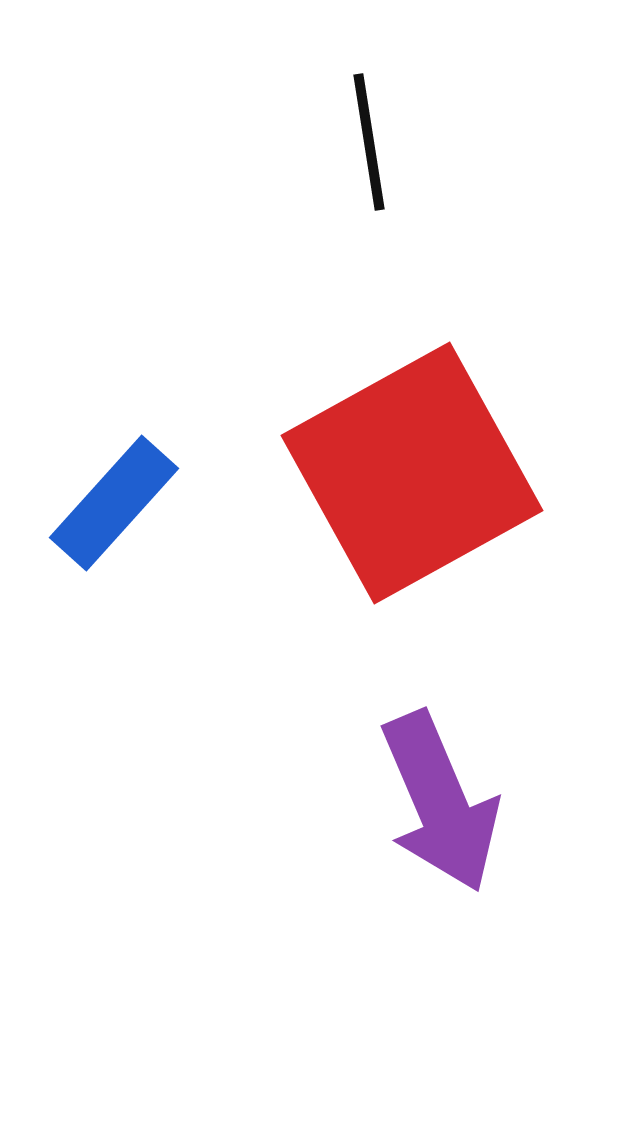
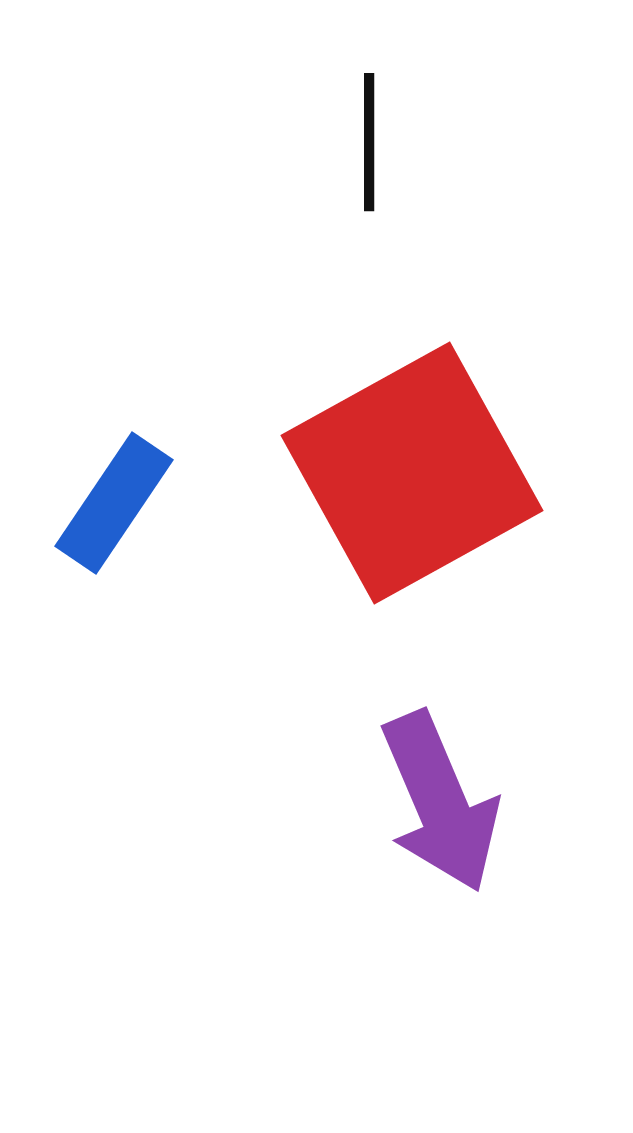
black line: rotated 9 degrees clockwise
blue rectangle: rotated 8 degrees counterclockwise
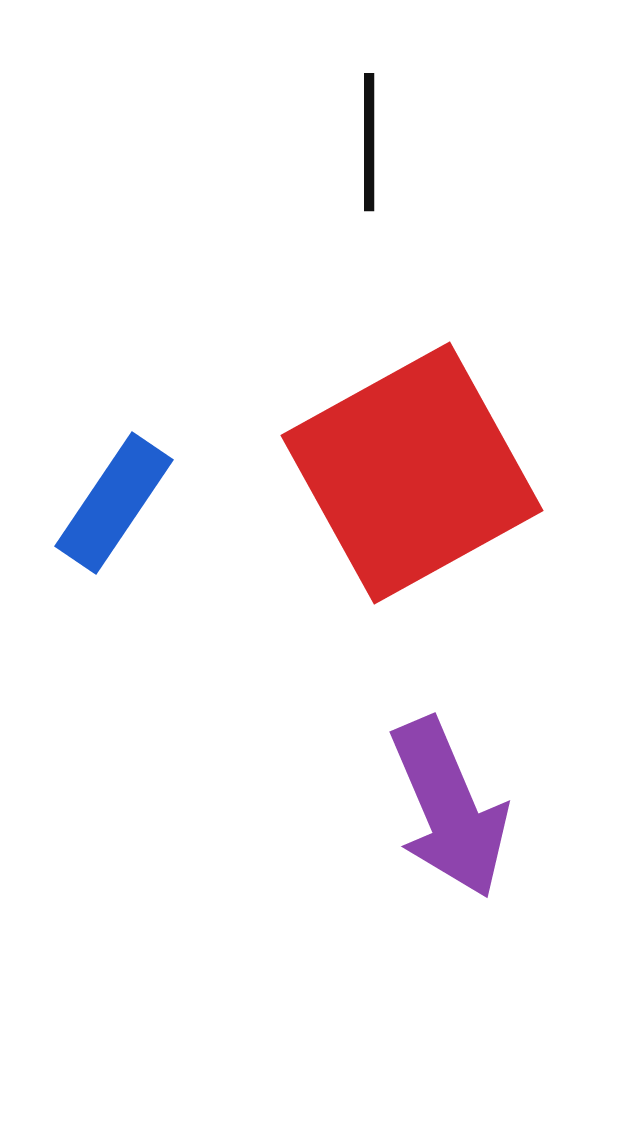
purple arrow: moved 9 px right, 6 px down
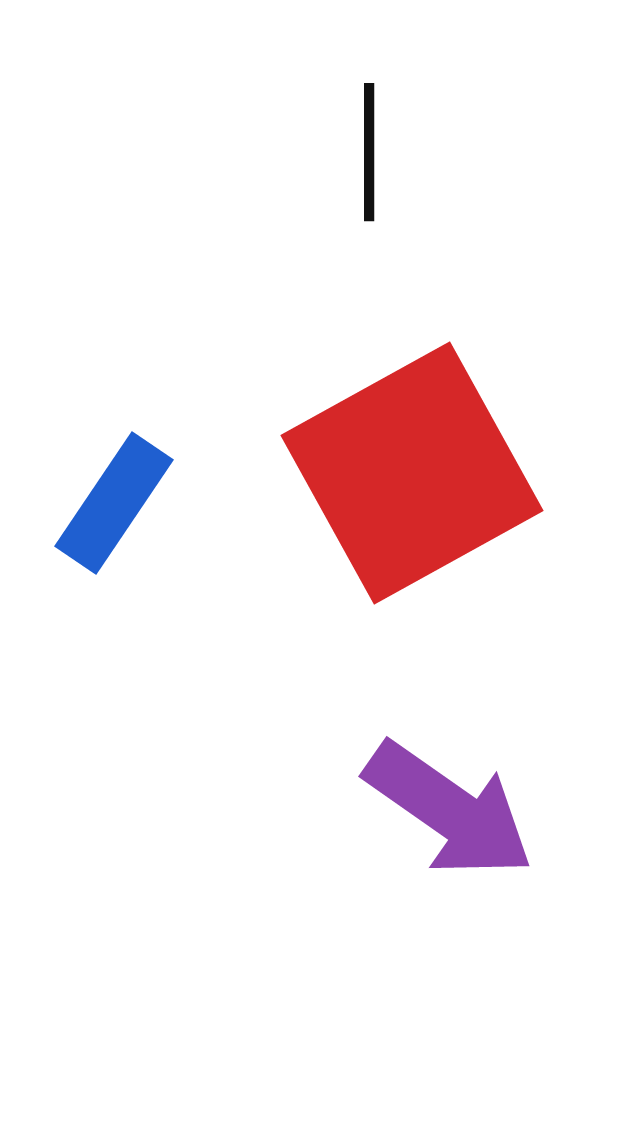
black line: moved 10 px down
purple arrow: moved 2 px down; rotated 32 degrees counterclockwise
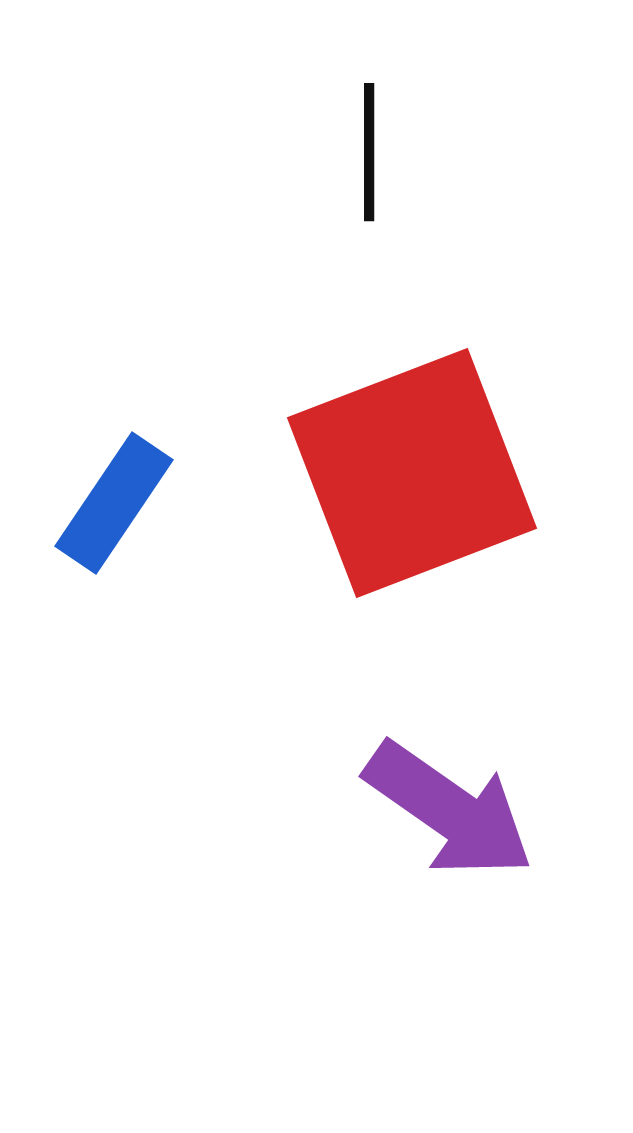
red square: rotated 8 degrees clockwise
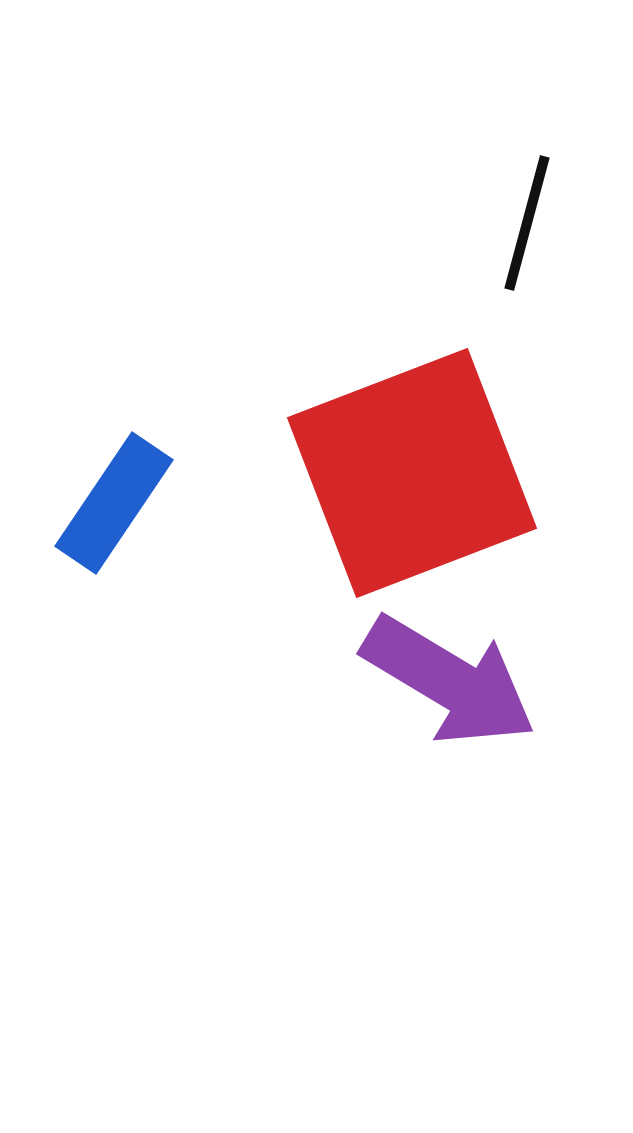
black line: moved 158 px right, 71 px down; rotated 15 degrees clockwise
purple arrow: moved 129 px up; rotated 4 degrees counterclockwise
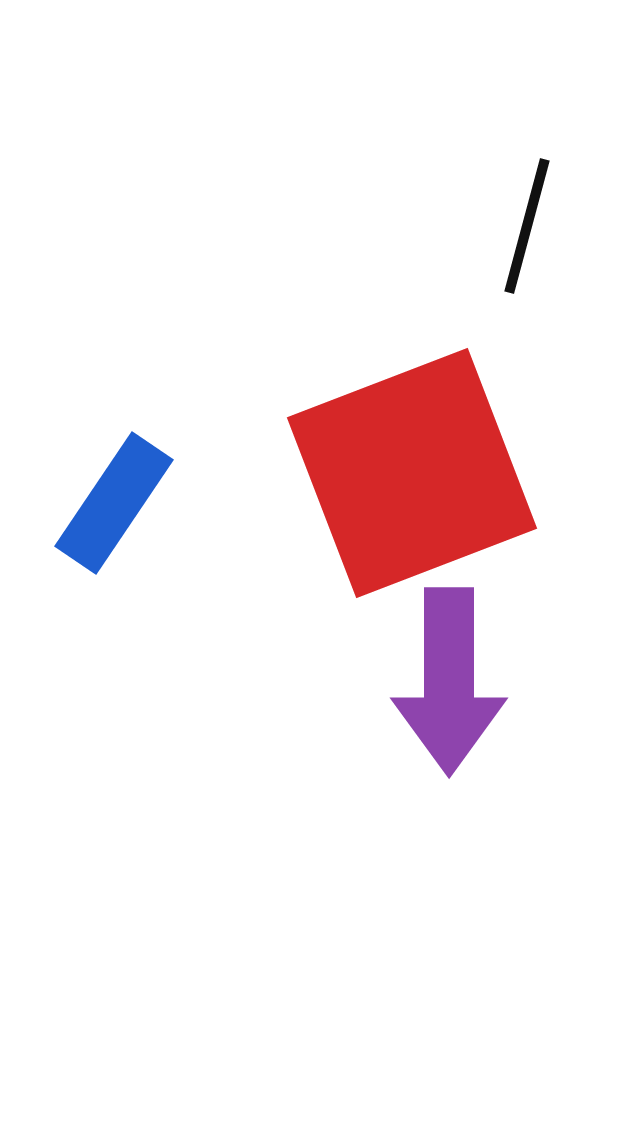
black line: moved 3 px down
purple arrow: rotated 59 degrees clockwise
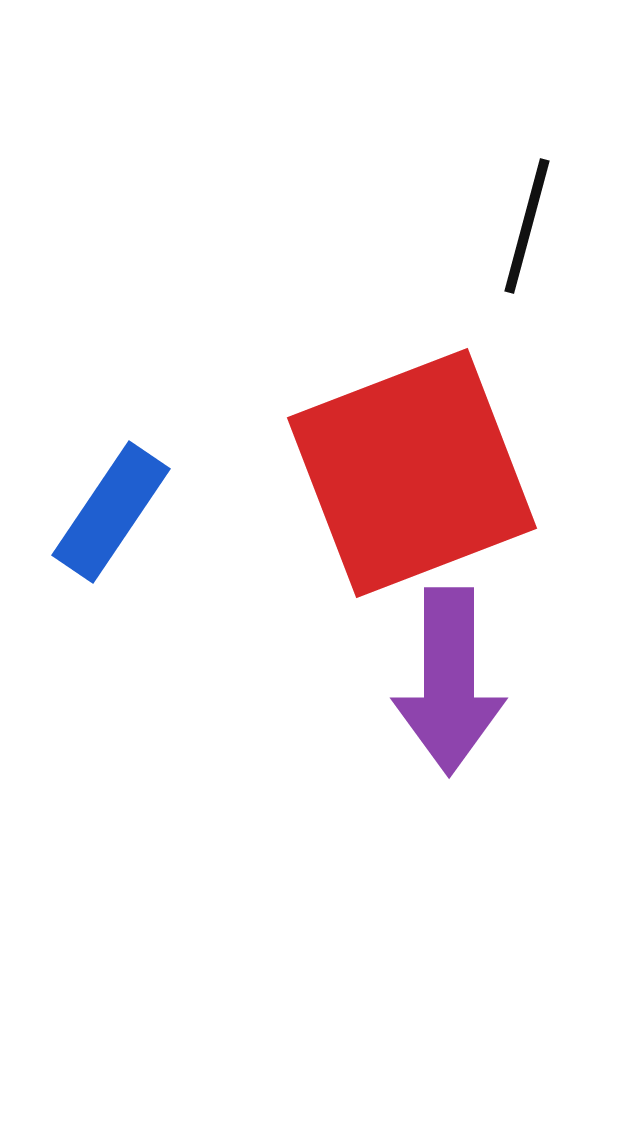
blue rectangle: moved 3 px left, 9 px down
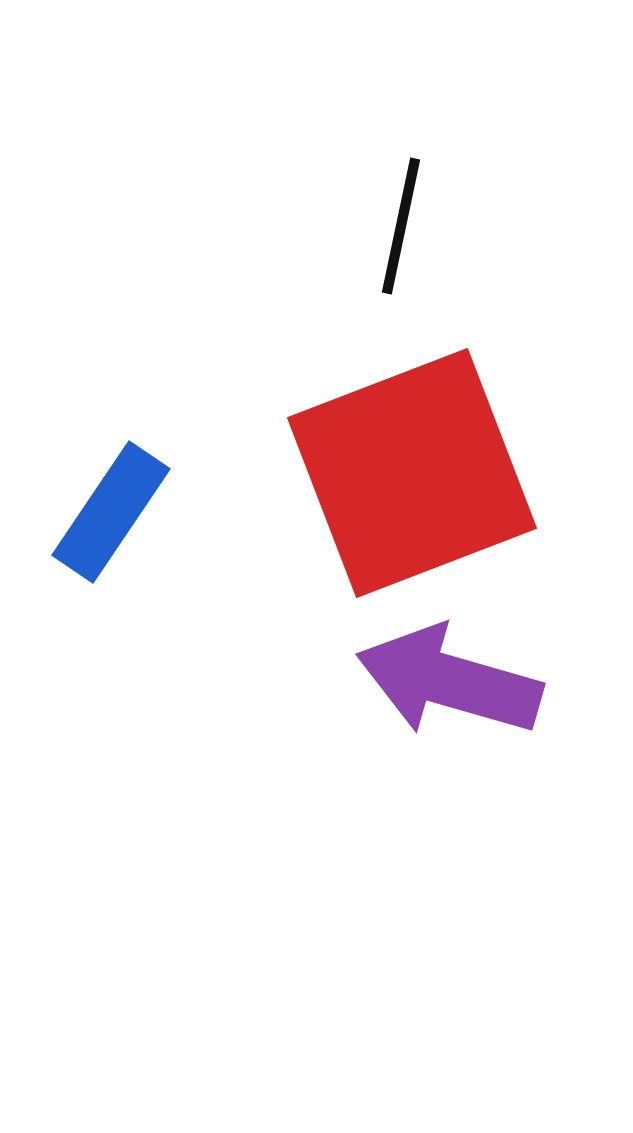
black line: moved 126 px left; rotated 3 degrees counterclockwise
purple arrow: rotated 106 degrees clockwise
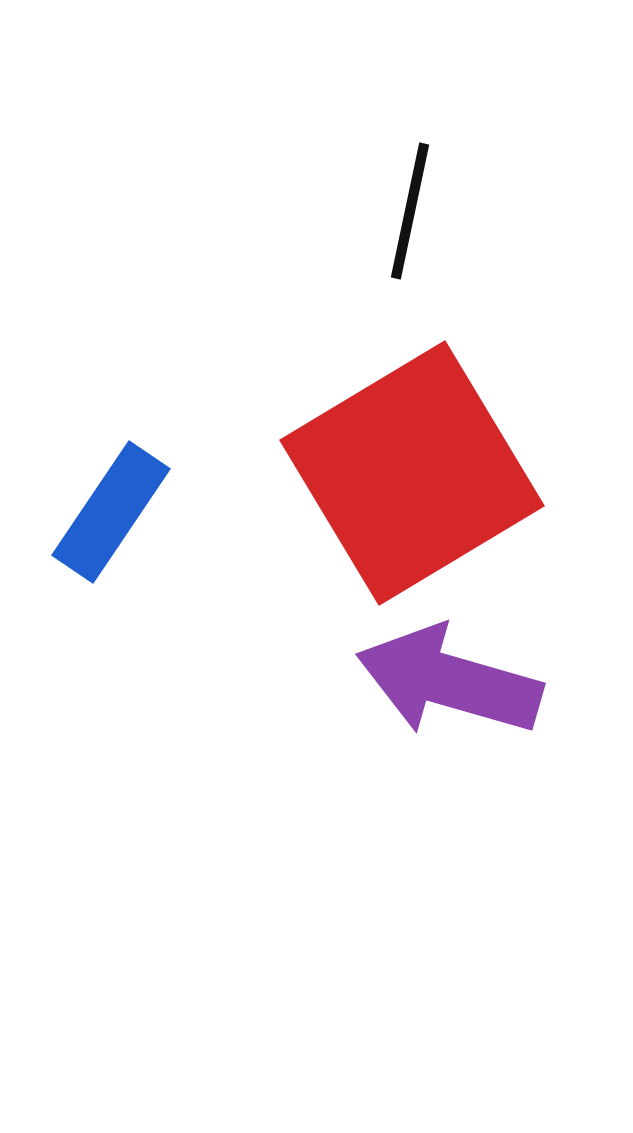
black line: moved 9 px right, 15 px up
red square: rotated 10 degrees counterclockwise
